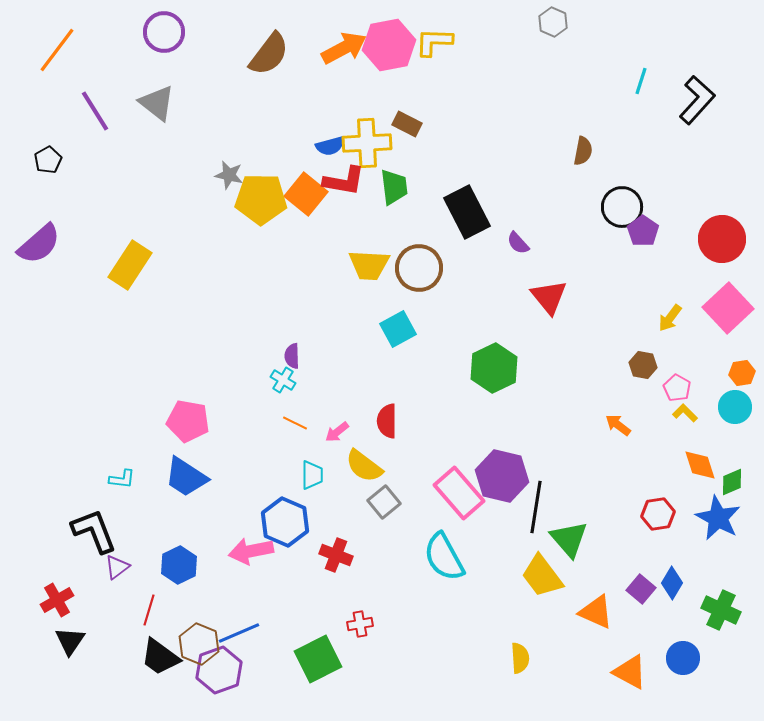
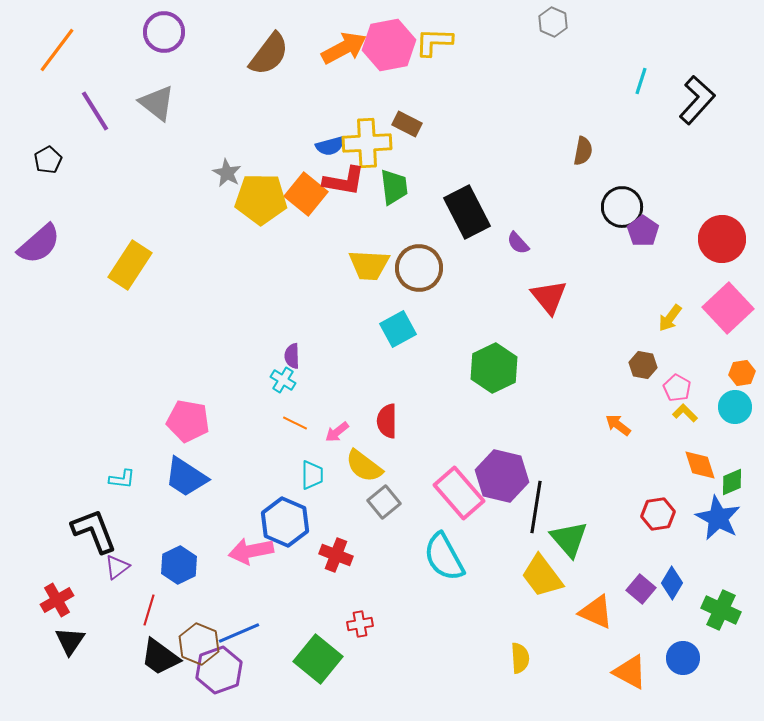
gray star at (229, 175): moved 2 px left, 2 px up; rotated 16 degrees clockwise
green square at (318, 659): rotated 24 degrees counterclockwise
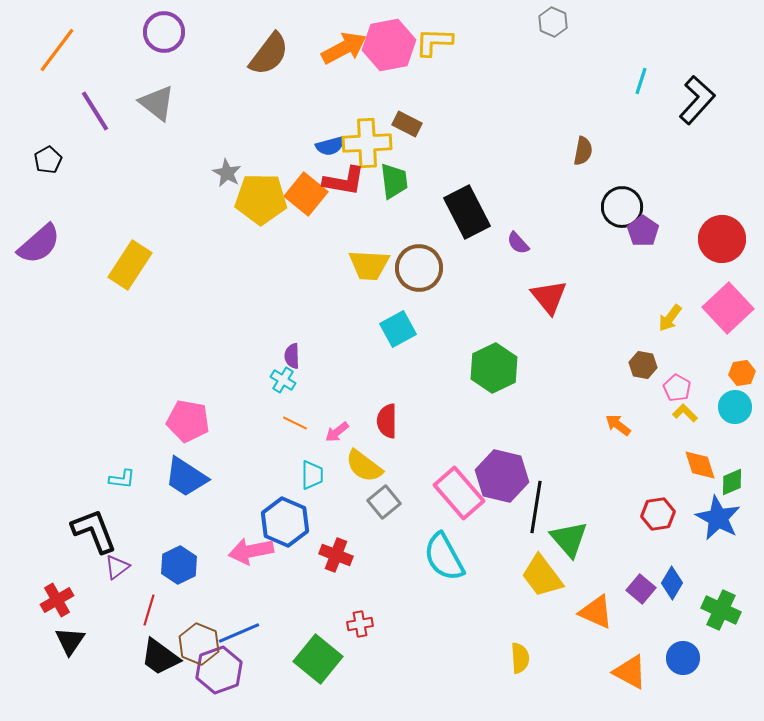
green trapezoid at (394, 187): moved 6 px up
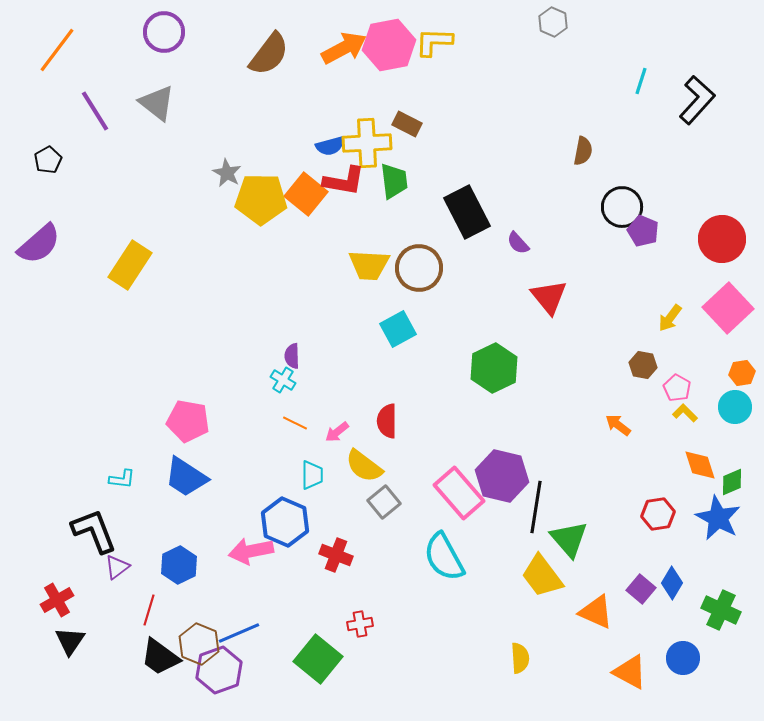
purple pentagon at (643, 231): rotated 12 degrees counterclockwise
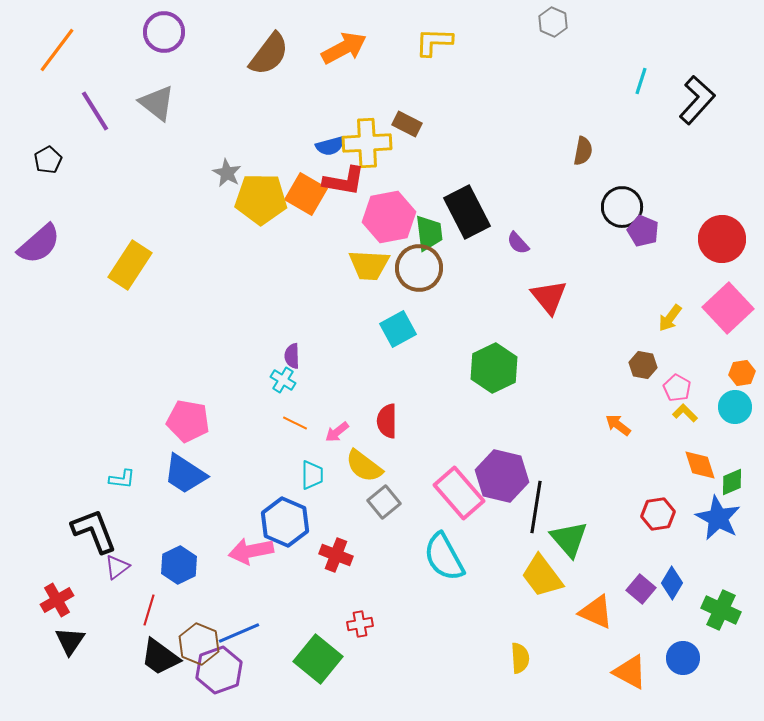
pink hexagon at (389, 45): moved 172 px down
green trapezoid at (394, 181): moved 35 px right, 52 px down
orange square at (306, 194): rotated 9 degrees counterclockwise
blue trapezoid at (186, 477): moved 1 px left, 3 px up
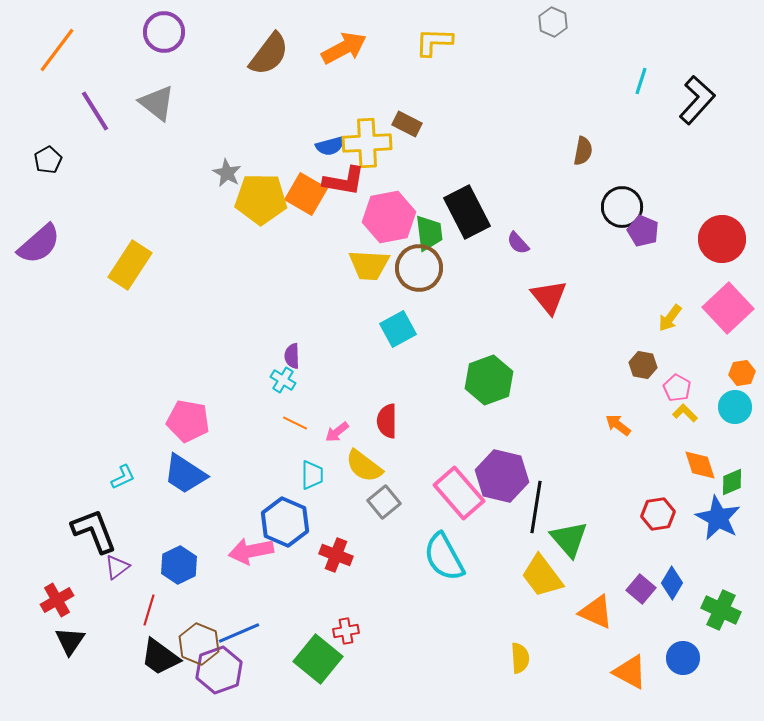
green hexagon at (494, 368): moved 5 px left, 12 px down; rotated 6 degrees clockwise
cyan L-shape at (122, 479): moved 1 px right, 2 px up; rotated 32 degrees counterclockwise
red cross at (360, 624): moved 14 px left, 7 px down
